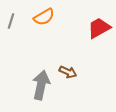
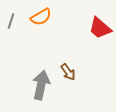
orange semicircle: moved 3 px left
red trapezoid: moved 1 px right; rotated 110 degrees counterclockwise
brown arrow: rotated 30 degrees clockwise
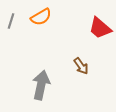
brown arrow: moved 13 px right, 6 px up
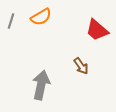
red trapezoid: moved 3 px left, 2 px down
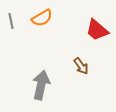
orange semicircle: moved 1 px right, 1 px down
gray line: rotated 28 degrees counterclockwise
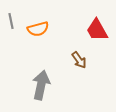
orange semicircle: moved 4 px left, 11 px down; rotated 15 degrees clockwise
red trapezoid: rotated 20 degrees clockwise
brown arrow: moved 2 px left, 6 px up
